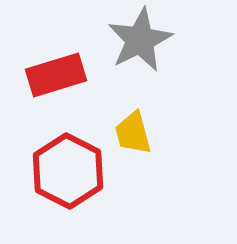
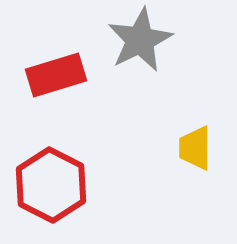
yellow trapezoid: moved 62 px right, 15 px down; rotated 15 degrees clockwise
red hexagon: moved 17 px left, 14 px down
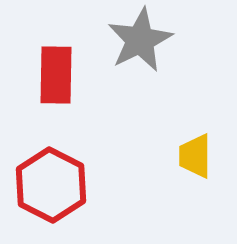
red rectangle: rotated 72 degrees counterclockwise
yellow trapezoid: moved 8 px down
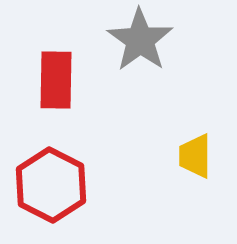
gray star: rotated 10 degrees counterclockwise
red rectangle: moved 5 px down
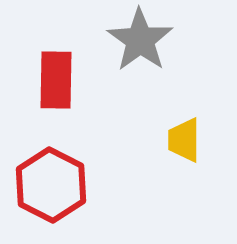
yellow trapezoid: moved 11 px left, 16 px up
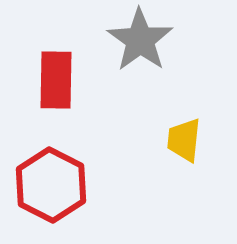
yellow trapezoid: rotated 6 degrees clockwise
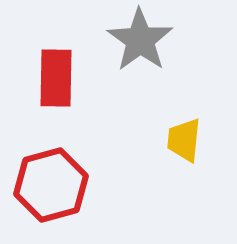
red rectangle: moved 2 px up
red hexagon: rotated 18 degrees clockwise
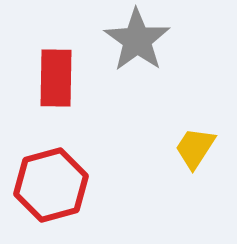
gray star: moved 3 px left
yellow trapezoid: moved 11 px right, 8 px down; rotated 27 degrees clockwise
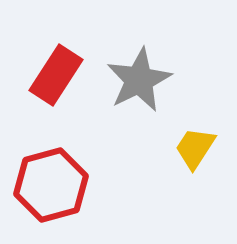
gray star: moved 2 px right, 40 px down; rotated 10 degrees clockwise
red rectangle: moved 3 px up; rotated 32 degrees clockwise
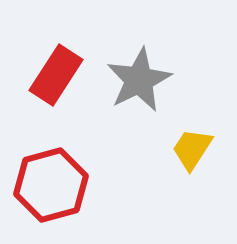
yellow trapezoid: moved 3 px left, 1 px down
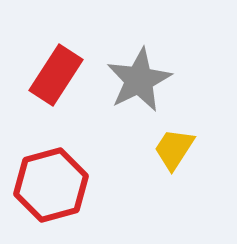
yellow trapezoid: moved 18 px left
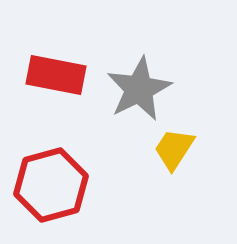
red rectangle: rotated 68 degrees clockwise
gray star: moved 9 px down
